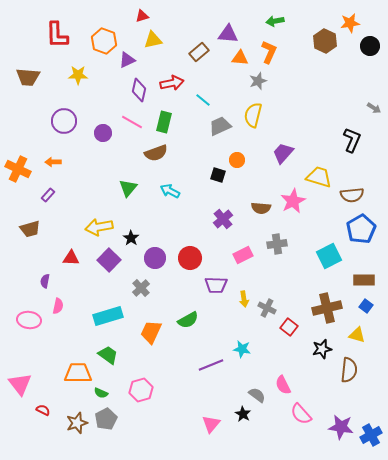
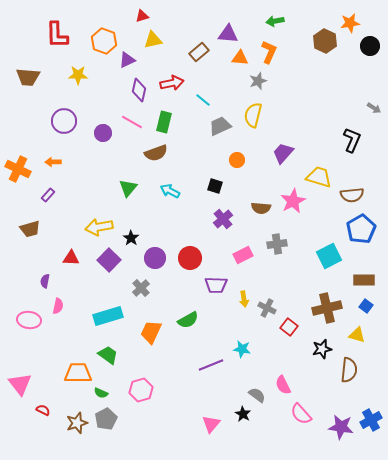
black square at (218, 175): moved 3 px left, 11 px down
blue cross at (371, 435): moved 15 px up
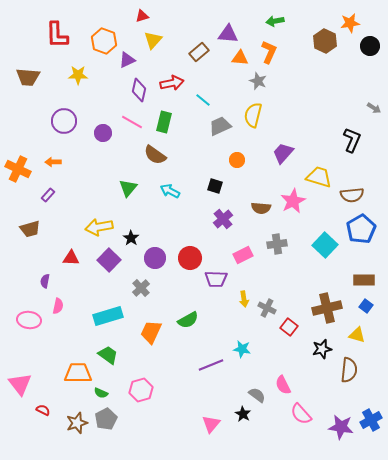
yellow triangle at (153, 40): rotated 36 degrees counterclockwise
gray star at (258, 81): rotated 30 degrees counterclockwise
brown semicircle at (156, 153): moved 1 px left, 2 px down; rotated 55 degrees clockwise
cyan square at (329, 256): moved 4 px left, 11 px up; rotated 20 degrees counterclockwise
purple trapezoid at (216, 285): moved 6 px up
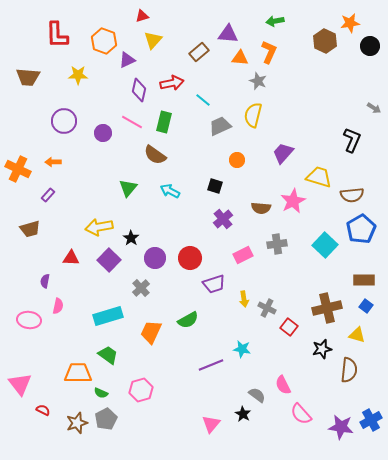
purple trapezoid at (216, 279): moved 2 px left, 5 px down; rotated 20 degrees counterclockwise
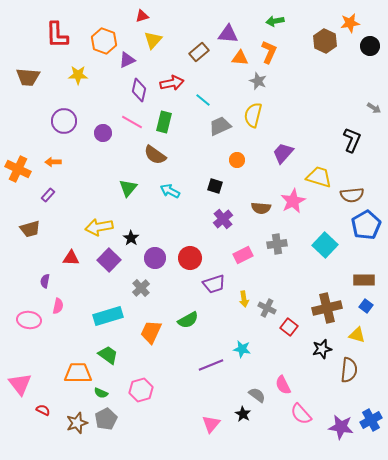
blue pentagon at (361, 229): moved 5 px right, 4 px up
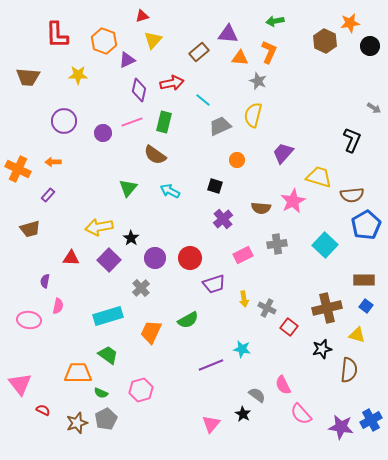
pink line at (132, 122): rotated 50 degrees counterclockwise
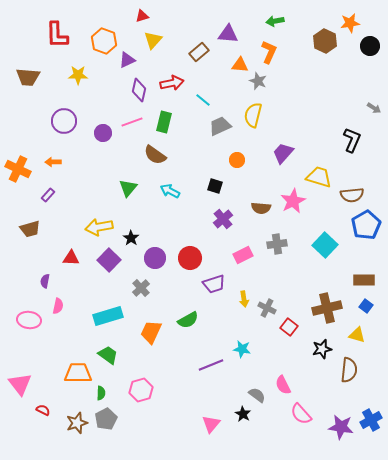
orange triangle at (240, 58): moved 7 px down
green semicircle at (101, 393): rotated 112 degrees counterclockwise
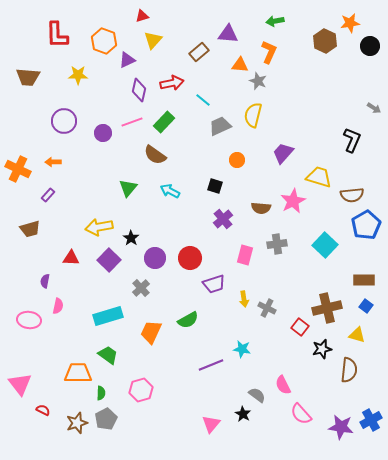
green rectangle at (164, 122): rotated 30 degrees clockwise
pink rectangle at (243, 255): moved 2 px right; rotated 48 degrees counterclockwise
red square at (289, 327): moved 11 px right
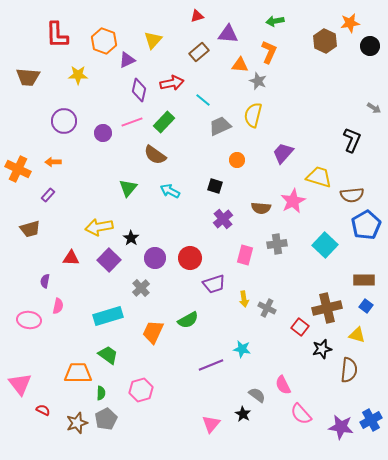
red triangle at (142, 16): moved 55 px right
orange trapezoid at (151, 332): moved 2 px right
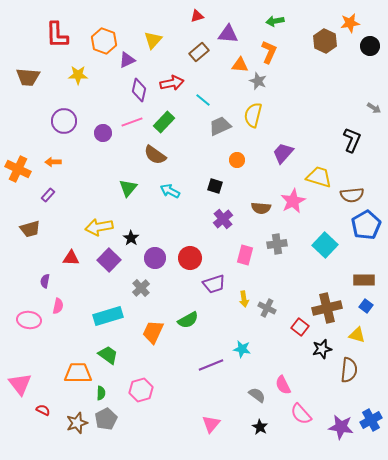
black star at (243, 414): moved 17 px right, 13 px down
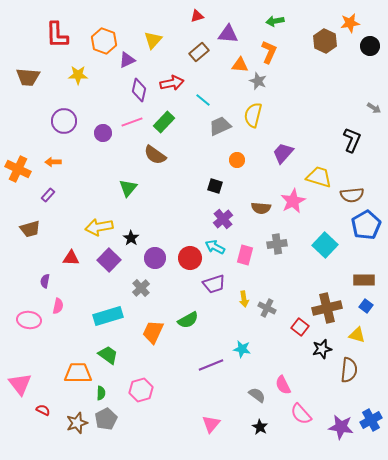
cyan arrow at (170, 191): moved 45 px right, 56 px down
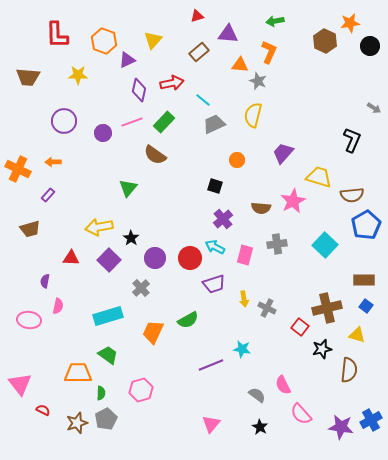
gray trapezoid at (220, 126): moved 6 px left, 2 px up
